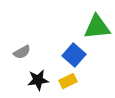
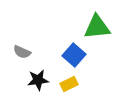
gray semicircle: rotated 54 degrees clockwise
yellow rectangle: moved 1 px right, 3 px down
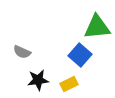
blue square: moved 6 px right
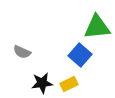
black star: moved 4 px right, 3 px down
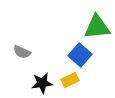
yellow rectangle: moved 1 px right, 4 px up
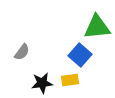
gray semicircle: rotated 78 degrees counterclockwise
yellow rectangle: rotated 18 degrees clockwise
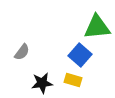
yellow rectangle: moved 3 px right; rotated 24 degrees clockwise
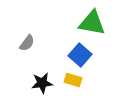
green triangle: moved 5 px left, 4 px up; rotated 16 degrees clockwise
gray semicircle: moved 5 px right, 9 px up
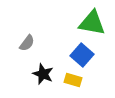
blue square: moved 2 px right
black star: moved 1 px right, 9 px up; rotated 30 degrees clockwise
